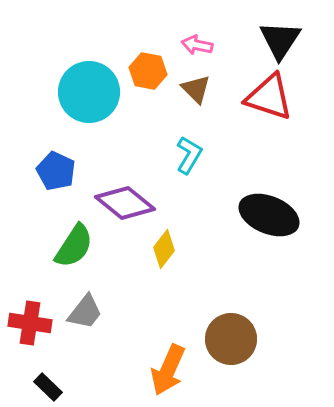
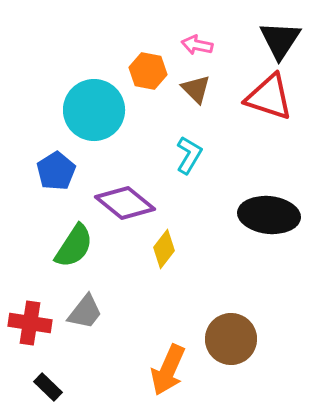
cyan circle: moved 5 px right, 18 px down
blue pentagon: rotated 15 degrees clockwise
black ellipse: rotated 16 degrees counterclockwise
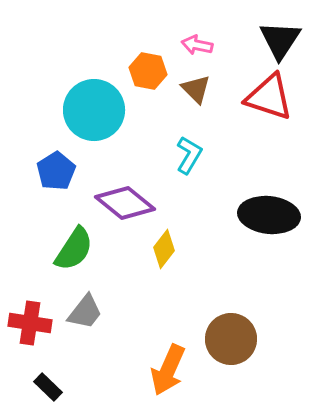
green semicircle: moved 3 px down
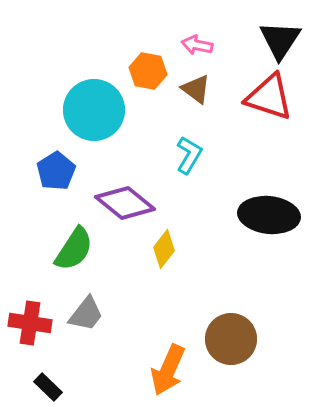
brown triangle: rotated 8 degrees counterclockwise
gray trapezoid: moved 1 px right, 2 px down
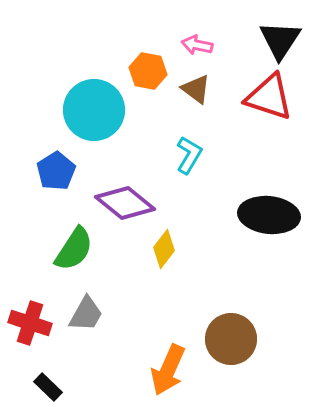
gray trapezoid: rotated 9 degrees counterclockwise
red cross: rotated 9 degrees clockwise
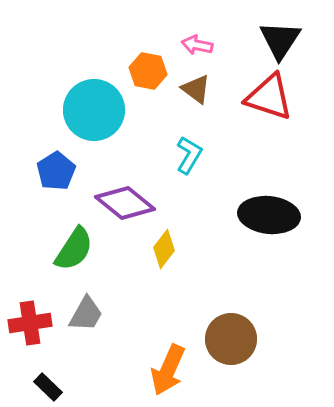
red cross: rotated 27 degrees counterclockwise
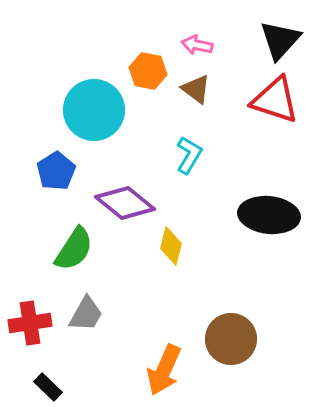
black triangle: rotated 9 degrees clockwise
red triangle: moved 6 px right, 3 px down
yellow diamond: moved 7 px right, 3 px up; rotated 24 degrees counterclockwise
orange arrow: moved 4 px left
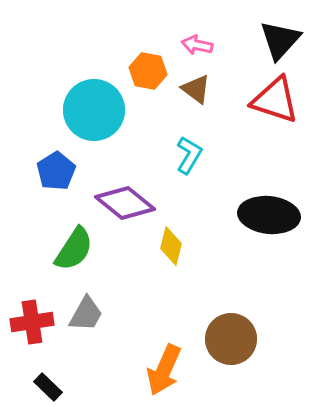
red cross: moved 2 px right, 1 px up
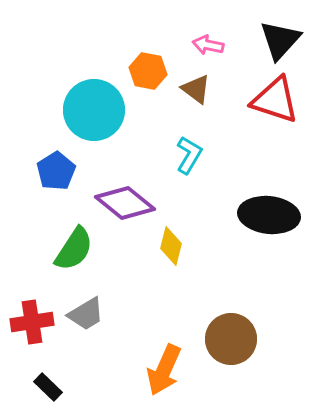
pink arrow: moved 11 px right
gray trapezoid: rotated 30 degrees clockwise
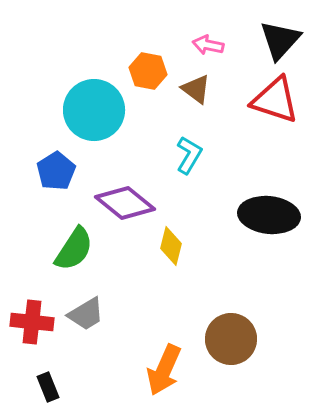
red cross: rotated 15 degrees clockwise
black rectangle: rotated 24 degrees clockwise
